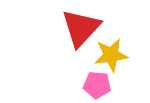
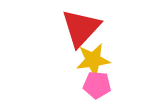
yellow star: moved 18 px left, 5 px down
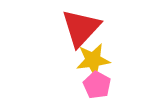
pink pentagon: rotated 24 degrees clockwise
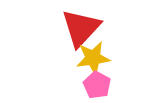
yellow star: moved 2 px up
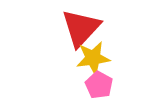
pink pentagon: moved 2 px right
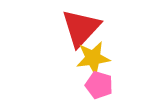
pink pentagon: rotated 12 degrees counterclockwise
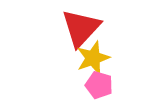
yellow star: rotated 12 degrees counterclockwise
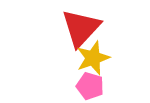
pink pentagon: moved 9 px left, 1 px down
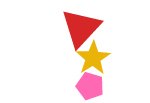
yellow star: rotated 12 degrees counterclockwise
